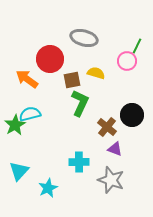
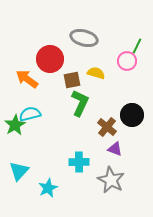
gray star: rotated 8 degrees clockwise
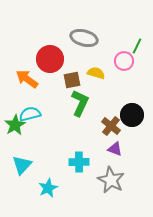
pink circle: moved 3 px left
brown cross: moved 4 px right, 1 px up
cyan triangle: moved 3 px right, 6 px up
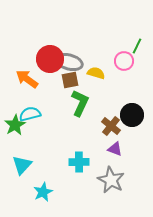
gray ellipse: moved 15 px left, 24 px down
brown square: moved 2 px left
cyan star: moved 5 px left, 4 px down
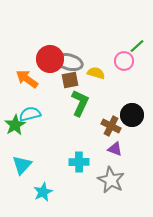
green line: rotated 21 degrees clockwise
brown cross: rotated 12 degrees counterclockwise
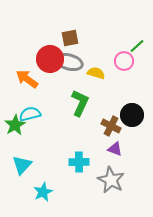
brown square: moved 42 px up
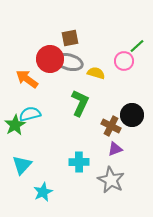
purple triangle: rotated 42 degrees counterclockwise
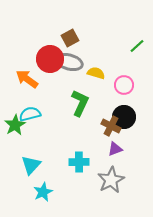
brown square: rotated 18 degrees counterclockwise
pink circle: moved 24 px down
black circle: moved 8 px left, 2 px down
cyan triangle: moved 9 px right
gray star: rotated 16 degrees clockwise
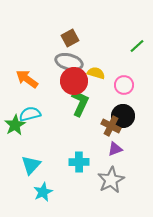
red circle: moved 24 px right, 22 px down
black circle: moved 1 px left, 1 px up
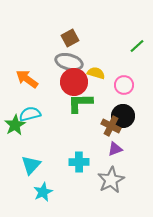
red circle: moved 1 px down
green L-shape: rotated 116 degrees counterclockwise
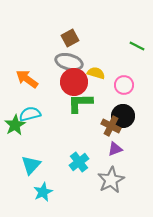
green line: rotated 70 degrees clockwise
cyan cross: rotated 36 degrees counterclockwise
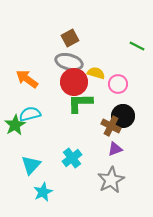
pink circle: moved 6 px left, 1 px up
cyan cross: moved 7 px left, 4 px up
